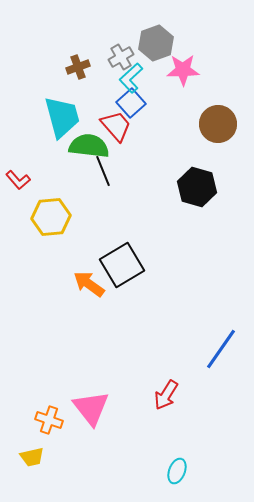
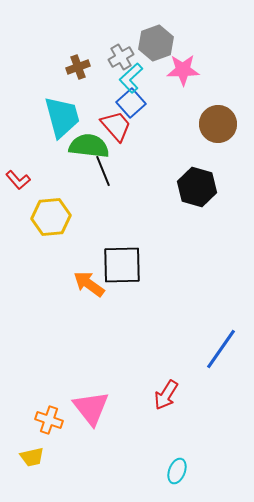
black square: rotated 30 degrees clockwise
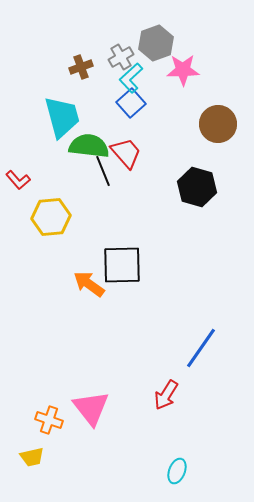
brown cross: moved 3 px right
red trapezoid: moved 10 px right, 27 px down
blue line: moved 20 px left, 1 px up
